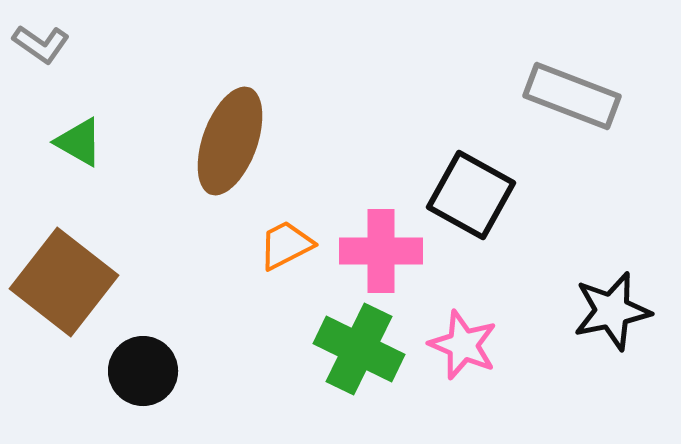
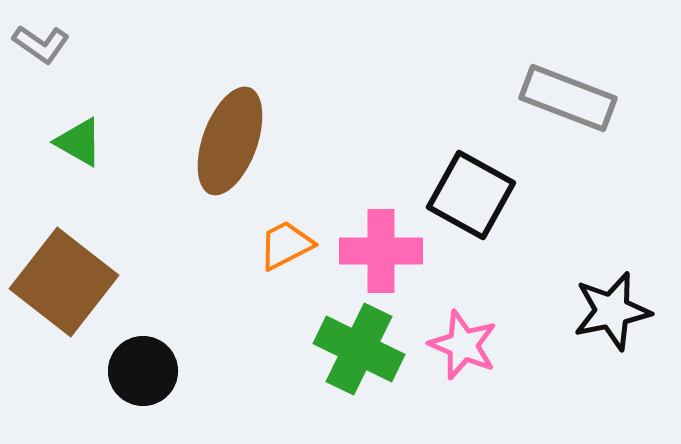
gray rectangle: moved 4 px left, 2 px down
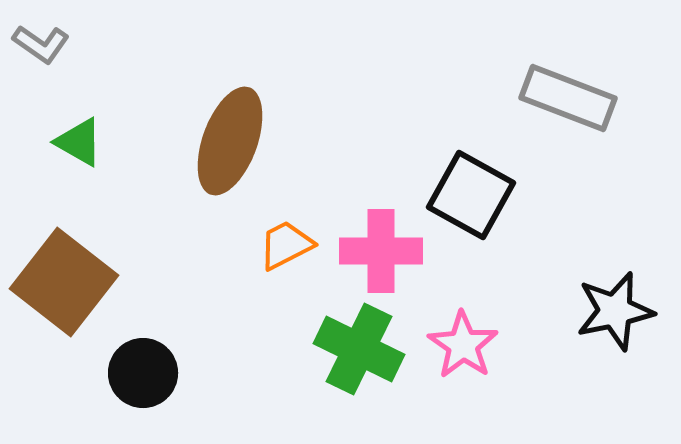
black star: moved 3 px right
pink star: rotated 12 degrees clockwise
black circle: moved 2 px down
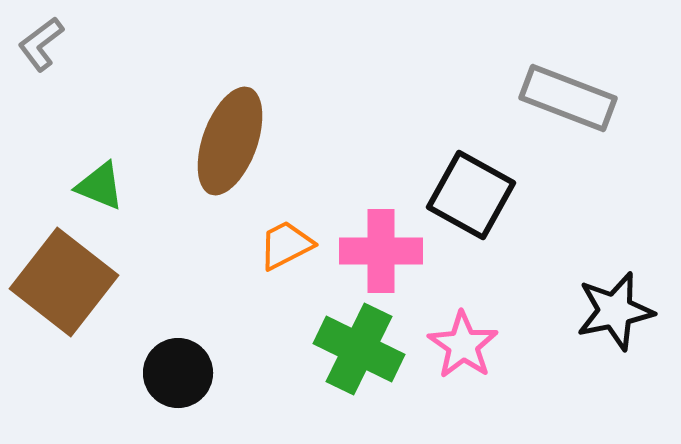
gray L-shape: rotated 108 degrees clockwise
green triangle: moved 21 px right, 44 px down; rotated 8 degrees counterclockwise
black circle: moved 35 px right
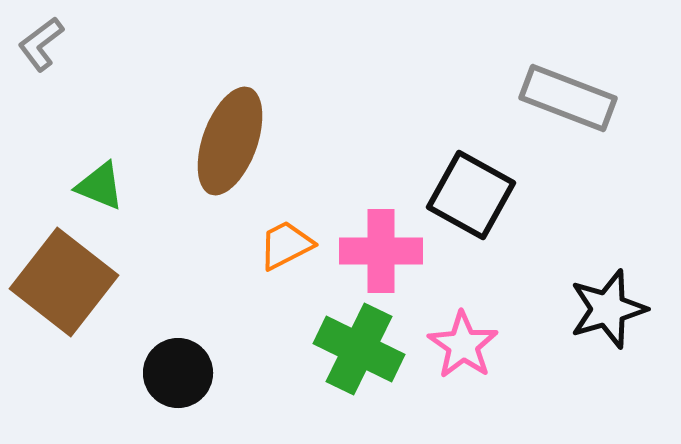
black star: moved 7 px left, 2 px up; rotated 4 degrees counterclockwise
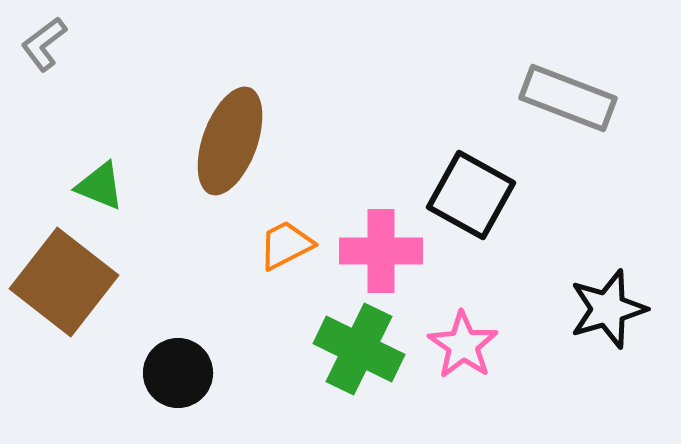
gray L-shape: moved 3 px right
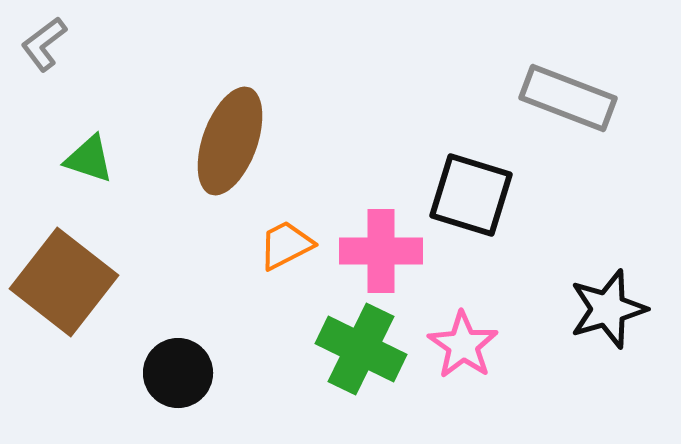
green triangle: moved 11 px left, 27 px up; rotated 4 degrees counterclockwise
black square: rotated 12 degrees counterclockwise
green cross: moved 2 px right
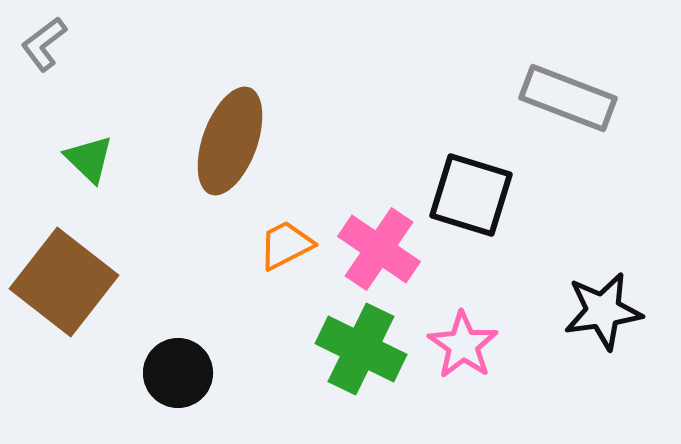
green triangle: rotated 26 degrees clockwise
pink cross: moved 2 px left, 2 px up; rotated 34 degrees clockwise
black star: moved 5 px left, 2 px down; rotated 8 degrees clockwise
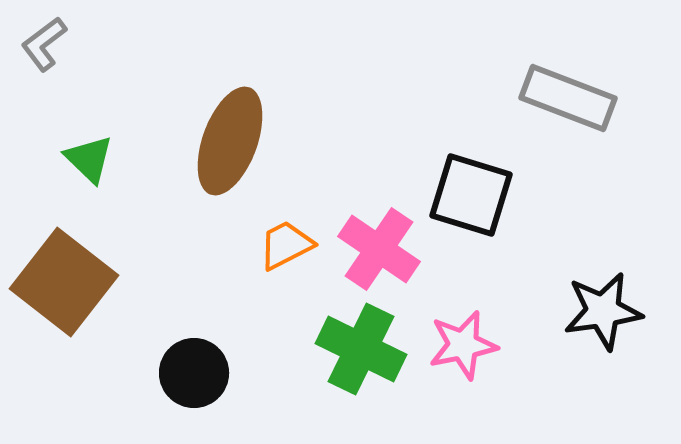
pink star: rotated 26 degrees clockwise
black circle: moved 16 px right
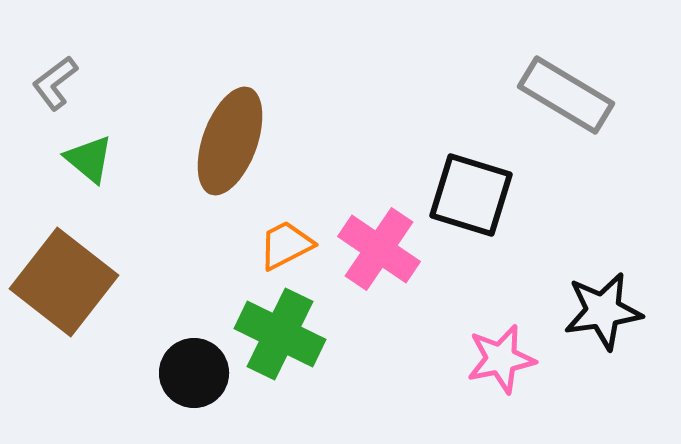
gray L-shape: moved 11 px right, 39 px down
gray rectangle: moved 2 px left, 3 px up; rotated 10 degrees clockwise
green triangle: rotated 4 degrees counterclockwise
pink star: moved 38 px right, 14 px down
green cross: moved 81 px left, 15 px up
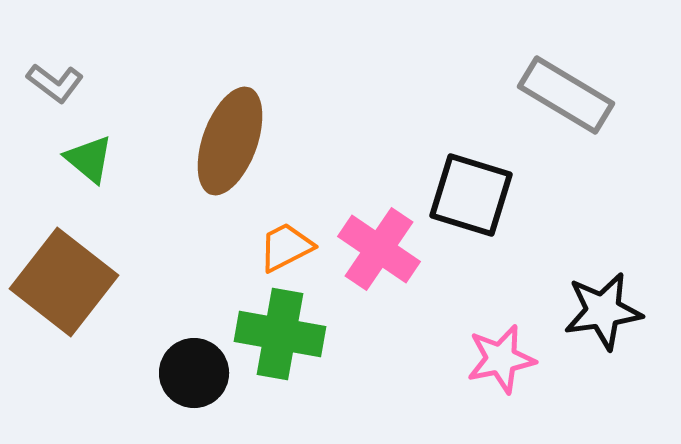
gray L-shape: rotated 106 degrees counterclockwise
orange trapezoid: moved 2 px down
green cross: rotated 16 degrees counterclockwise
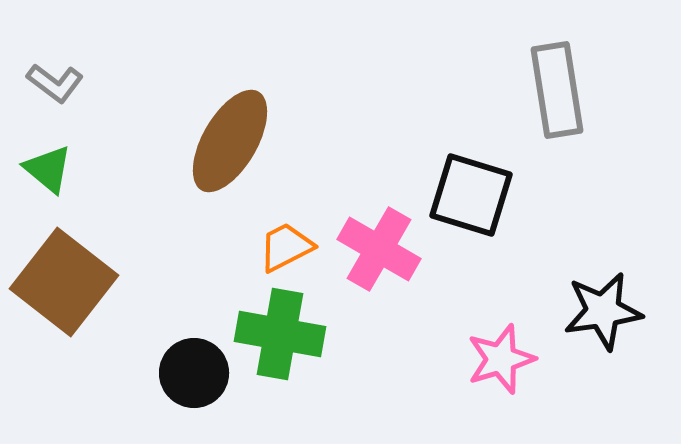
gray rectangle: moved 9 px left, 5 px up; rotated 50 degrees clockwise
brown ellipse: rotated 10 degrees clockwise
green triangle: moved 41 px left, 10 px down
pink cross: rotated 4 degrees counterclockwise
pink star: rotated 6 degrees counterclockwise
